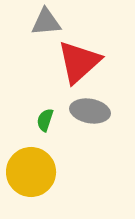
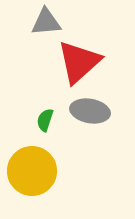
yellow circle: moved 1 px right, 1 px up
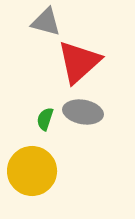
gray triangle: rotated 20 degrees clockwise
gray ellipse: moved 7 px left, 1 px down
green semicircle: moved 1 px up
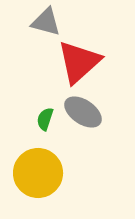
gray ellipse: rotated 24 degrees clockwise
yellow circle: moved 6 px right, 2 px down
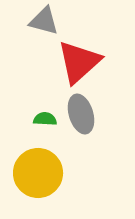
gray triangle: moved 2 px left, 1 px up
gray ellipse: moved 2 px left, 2 px down; rotated 39 degrees clockwise
green semicircle: rotated 75 degrees clockwise
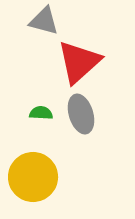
green semicircle: moved 4 px left, 6 px up
yellow circle: moved 5 px left, 4 px down
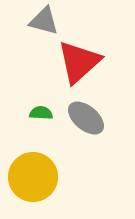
gray ellipse: moved 5 px right, 4 px down; rotated 33 degrees counterclockwise
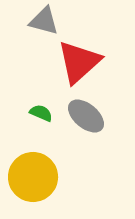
green semicircle: rotated 20 degrees clockwise
gray ellipse: moved 2 px up
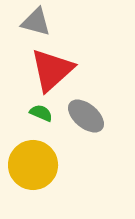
gray triangle: moved 8 px left, 1 px down
red triangle: moved 27 px left, 8 px down
yellow circle: moved 12 px up
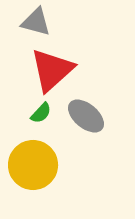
green semicircle: rotated 110 degrees clockwise
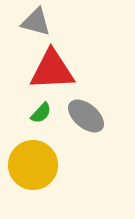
red triangle: rotated 39 degrees clockwise
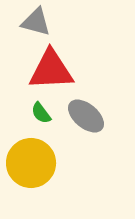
red triangle: moved 1 px left
green semicircle: rotated 100 degrees clockwise
yellow circle: moved 2 px left, 2 px up
